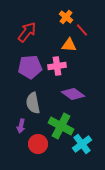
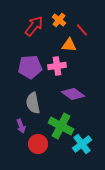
orange cross: moved 7 px left, 3 px down
red arrow: moved 7 px right, 6 px up
purple arrow: rotated 32 degrees counterclockwise
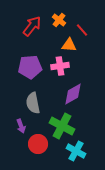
red arrow: moved 2 px left
pink cross: moved 3 px right
purple diamond: rotated 65 degrees counterclockwise
green cross: moved 1 px right
cyan cross: moved 6 px left, 7 px down; rotated 24 degrees counterclockwise
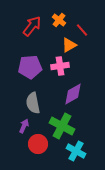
orange triangle: rotated 35 degrees counterclockwise
purple arrow: moved 3 px right; rotated 136 degrees counterclockwise
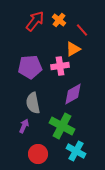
red arrow: moved 3 px right, 5 px up
orange triangle: moved 4 px right, 4 px down
red circle: moved 10 px down
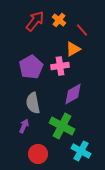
purple pentagon: moved 1 px right; rotated 25 degrees counterclockwise
cyan cross: moved 5 px right
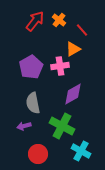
purple arrow: rotated 128 degrees counterclockwise
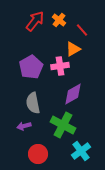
green cross: moved 1 px right, 1 px up
cyan cross: rotated 24 degrees clockwise
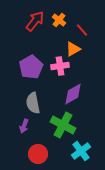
purple arrow: rotated 56 degrees counterclockwise
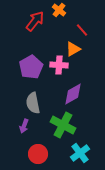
orange cross: moved 10 px up
pink cross: moved 1 px left, 1 px up; rotated 12 degrees clockwise
cyan cross: moved 1 px left, 2 px down
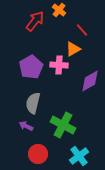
purple diamond: moved 17 px right, 13 px up
gray semicircle: rotated 25 degrees clockwise
purple arrow: moved 2 px right; rotated 96 degrees clockwise
cyan cross: moved 1 px left, 3 px down
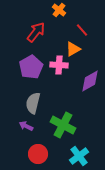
red arrow: moved 1 px right, 11 px down
